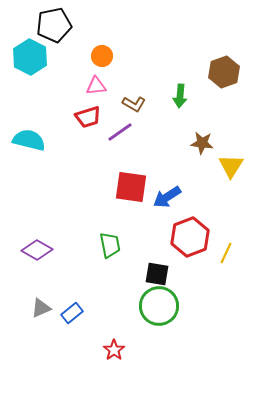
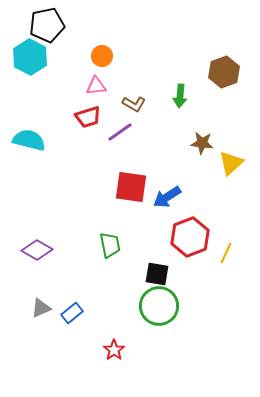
black pentagon: moved 7 px left
yellow triangle: moved 3 px up; rotated 16 degrees clockwise
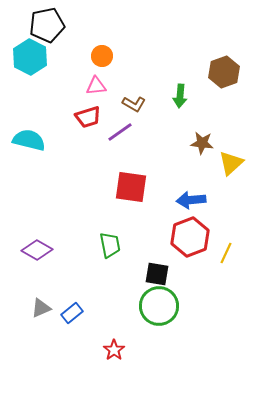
blue arrow: moved 24 px right, 3 px down; rotated 28 degrees clockwise
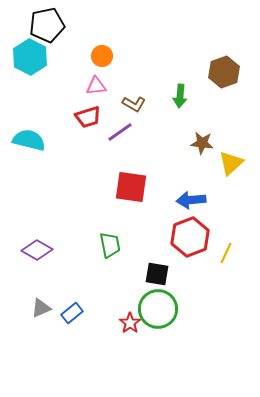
green circle: moved 1 px left, 3 px down
red star: moved 16 px right, 27 px up
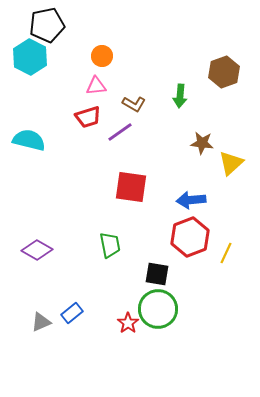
gray triangle: moved 14 px down
red star: moved 2 px left
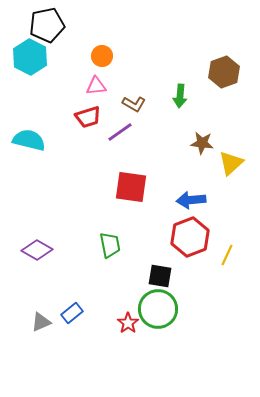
yellow line: moved 1 px right, 2 px down
black square: moved 3 px right, 2 px down
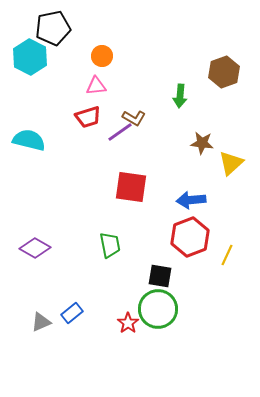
black pentagon: moved 6 px right, 3 px down
brown L-shape: moved 14 px down
purple diamond: moved 2 px left, 2 px up
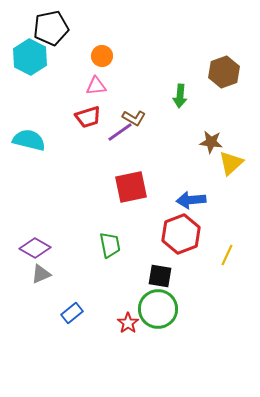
black pentagon: moved 2 px left
brown star: moved 9 px right, 1 px up
red square: rotated 20 degrees counterclockwise
red hexagon: moved 9 px left, 3 px up
gray triangle: moved 48 px up
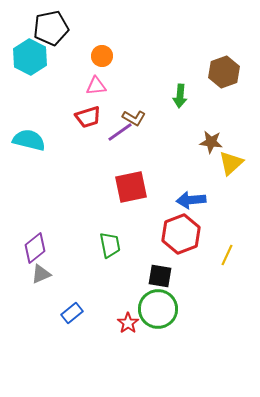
purple diamond: rotated 68 degrees counterclockwise
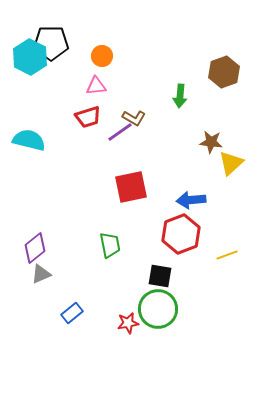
black pentagon: moved 15 px down; rotated 12 degrees clockwise
yellow line: rotated 45 degrees clockwise
red star: rotated 25 degrees clockwise
